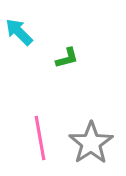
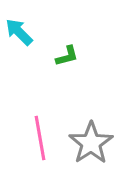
green L-shape: moved 2 px up
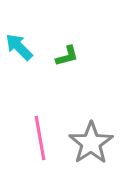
cyan arrow: moved 15 px down
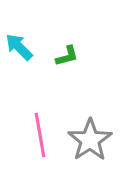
pink line: moved 3 px up
gray star: moved 1 px left, 3 px up
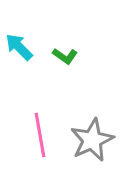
green L-shape: moved 2 px left; rotated 50 degrees clockwise
gray star: moved 2 px right; rotated 9 degrees clockwise
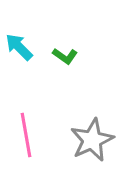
pink line: moved 14 px left
